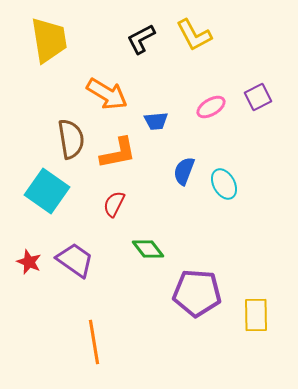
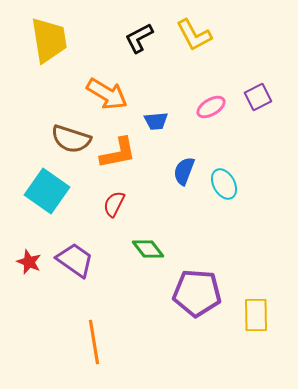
black L-shape: moved 2 px left, 1 px up
brown semicircle: rotated 117 degrees clockwise
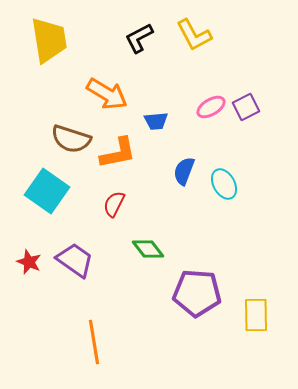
purple square: moved 12 px left, 10 px down
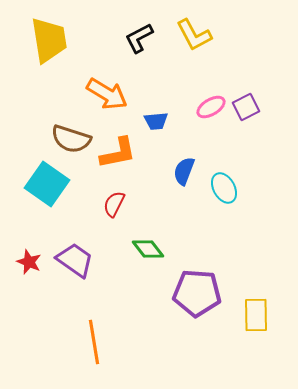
cyan ellipse: moved 4 px down
cyan square: moved 7 px up
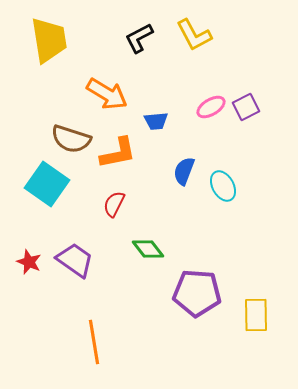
cyan ellipse: moved 1 px left, 2 px up
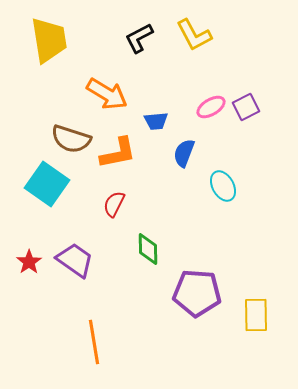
blue semicircle: moved 18 px up
green diamond: rotated 36 degrees clockwise
red star: rotated 15 degrees clockwise
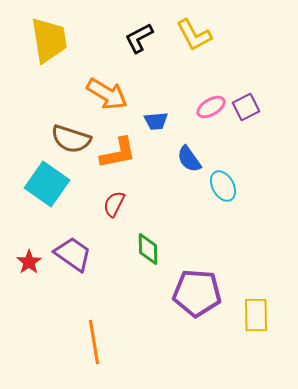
blue semicircle: moved 5 px right, 6 px down; rotated 56 degrees counterclockwise
purple trapezoid: moved 2 px left, 6 px up
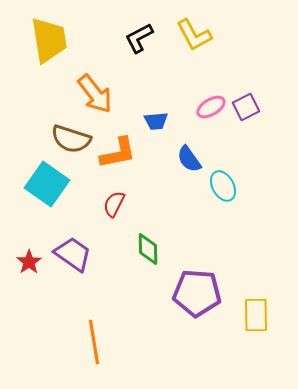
orange arrow: moved 12 px left; rotated 21 degrees clockwise
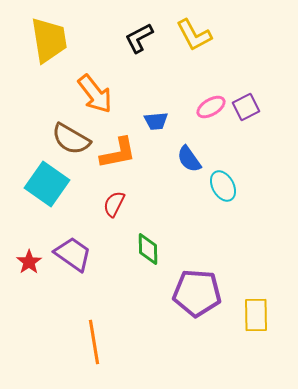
brown semicircle: rotated 12 degrees clockwise
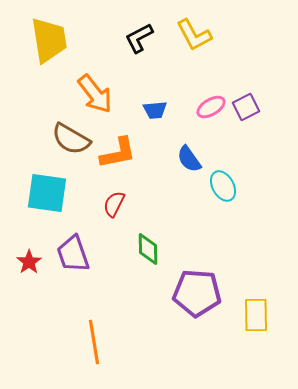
blue trapezoid: moved 1 px left, 11 px up
cyan square: moved 9 px down; rotated 27 degrees counterclockwise
purple trapezoid: rotated 144 degrees counterclockwise
